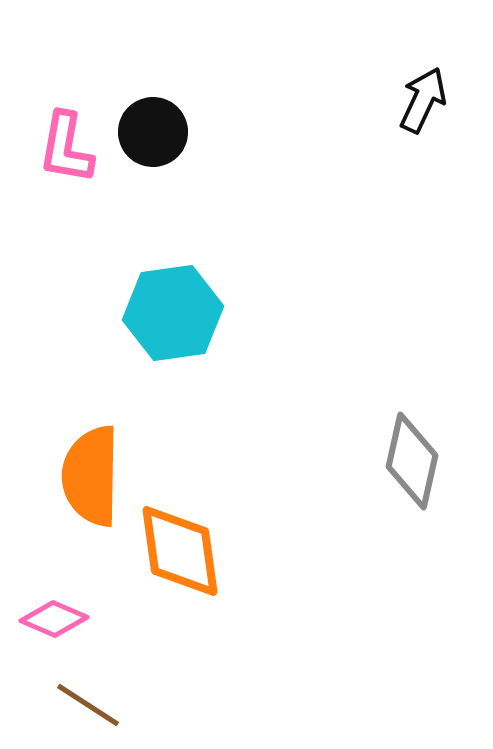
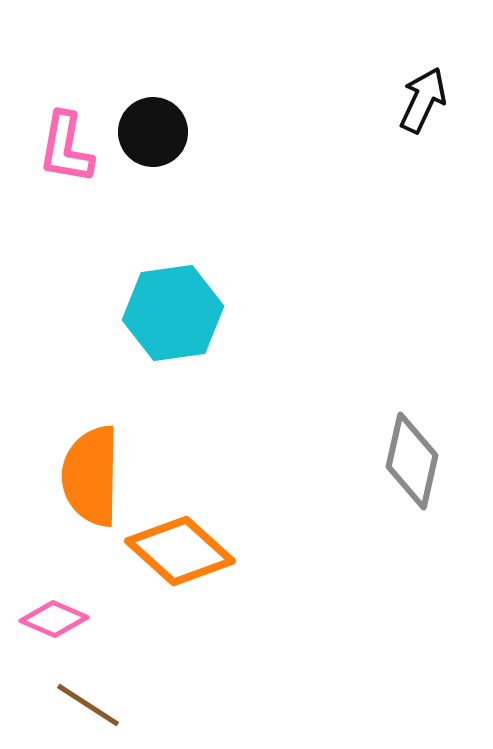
orange diamond: rotated 40 degrees counterclockwise
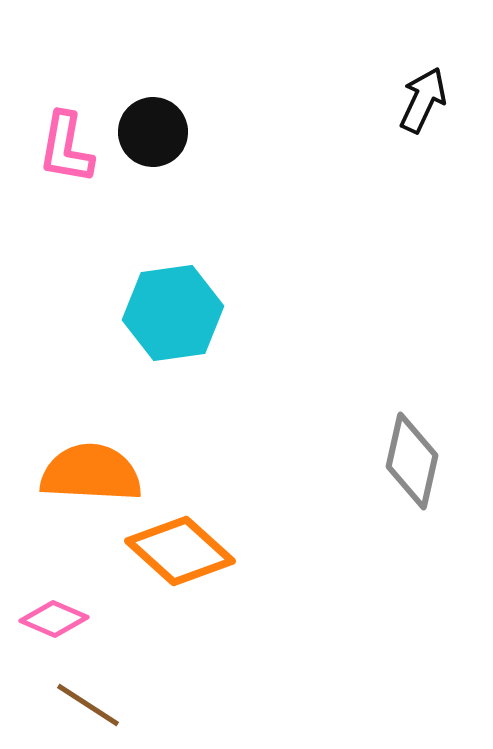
orange semicircle: moved 3 px up; rotated 92 degrees clockwise
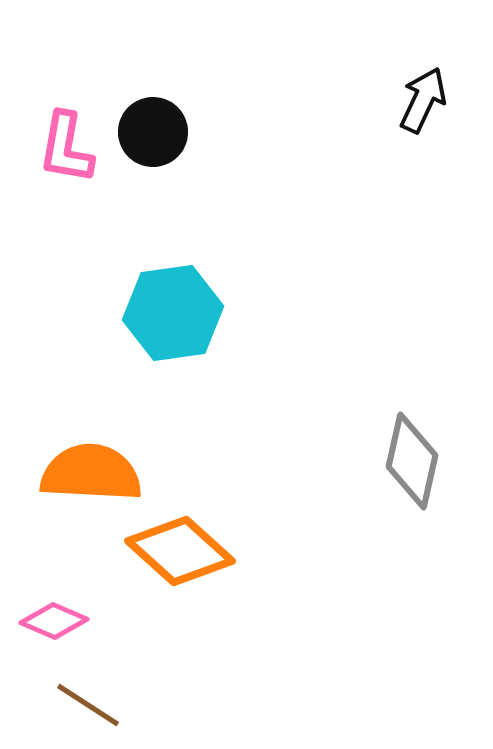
pink diamond: moved 2 px down
